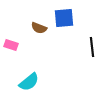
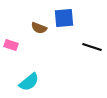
black line: rotated 66 degrees counterclockwise
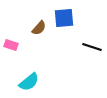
brown semicircle: rotated 70 degrees counterclockwise
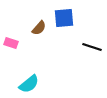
pink rectangle: moved 2 px up
cyan semicircle: moved 2 px down
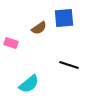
brown semicircle: rotated 14 degrees clockwise
black line: moved 23 px left, 18 px down
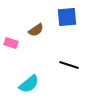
blue square: moved 3 px right, 1 px up
brown semicircle: moved 3 px left, 2 px down
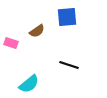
brown semicircle: moved 1 px right, 1 px down
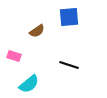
blue square: moved 2 px right
pink rectangle: moved 3 px right, 13 px down
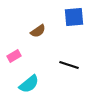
blue square: moved 5 px right
brown semicircle: moved 1 px right
pink rectangle: rotated 48 degrees counterclockwise
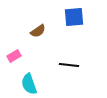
black line: rotated 12 degrees counterclockwise
cyan semicircle: rotated 110 degrees clockwise
